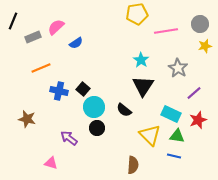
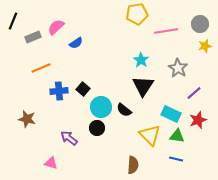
blue cross: rotated 18 degrees counterclockwise
cyan circle: moved 7 px right
blue line: moved 2 px right, 3 px down
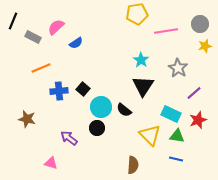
gray rectangle: rotated 49 degrees clockwise
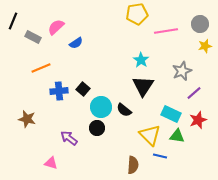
gray star: moved 4 px right, 3 px down; rotated 18 degrees clockwise
blue line: moved 16 px left, 3 px up
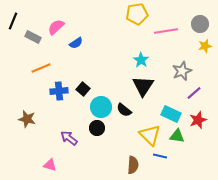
pink triangle: moved 1 px left, 2 px down
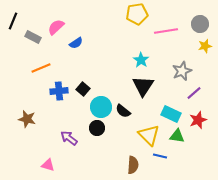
black semicircle: moved 1 px left, 1 px down
yellow triangle: moved 1 px left
pink triangle: moved 2 px left
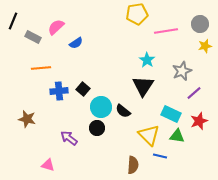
cyan star: moved 6 px right
orange line: rotated 18 degrees clockwise
red star: moved 1 px right, 1 px down
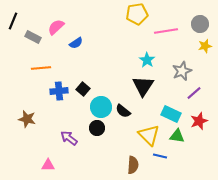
pink triangle: rotated 16 degrees counterclockwise
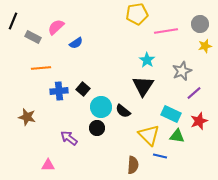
brown star: moved 2 px up
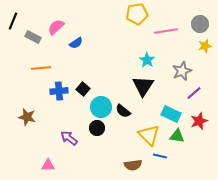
brown semicircle: rotated 78 degrees clockwise
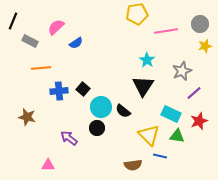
gray rectangle: moved 3 px left, 4 px down
